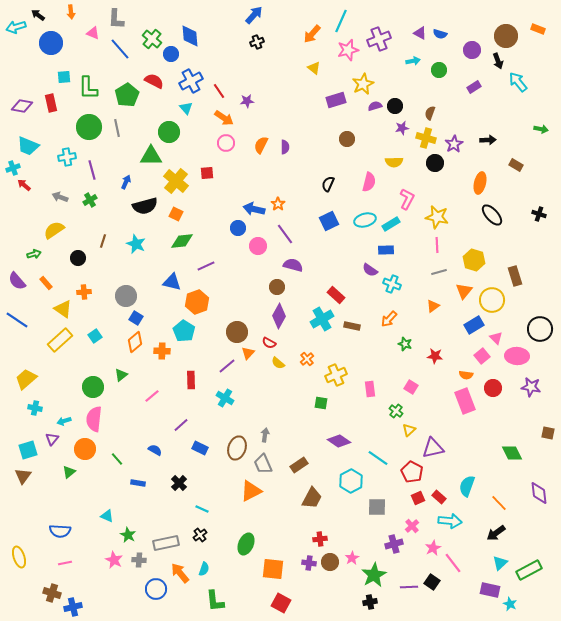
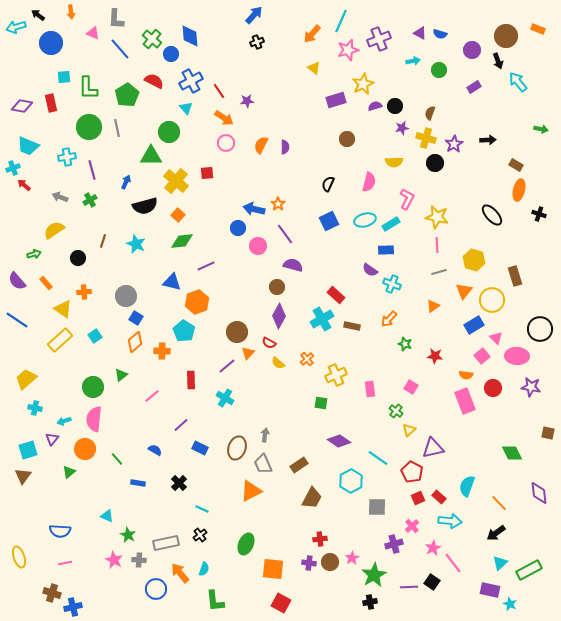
orange ellipse at (480, 183): moved 39 px right, 7 px down
orange square at (176, 214): moved 2 px right, 1 px down; rotated 16 degrees clockwise
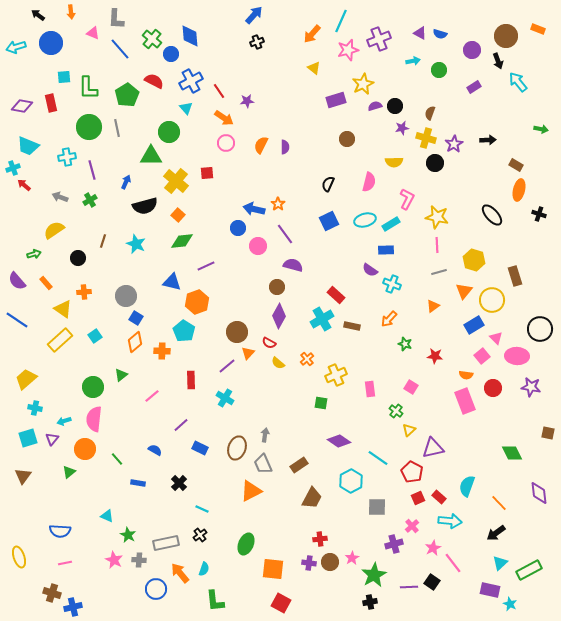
cyan arrow at (16, 27): moved 20 px down
cyan square at (28, 450): moved 12 px up
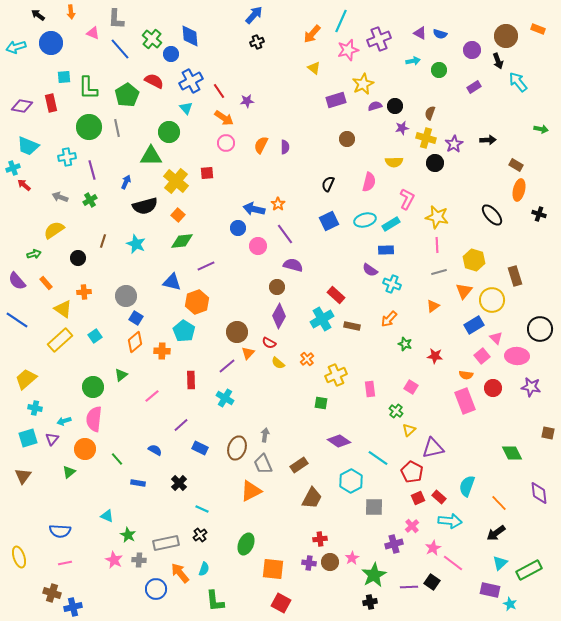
gray square at (377, 507): moved 3 px left
pink line at (453, 563): rotated 15 degrees counterclockwise
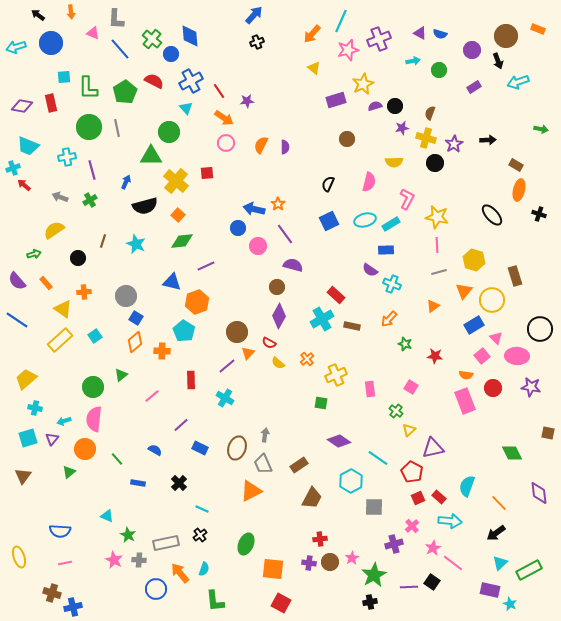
cyan arrow at (518, 82): rotated 70 degrees counterclockwise
green pentagon at (127, 95): moved 2 px left, 3 px up
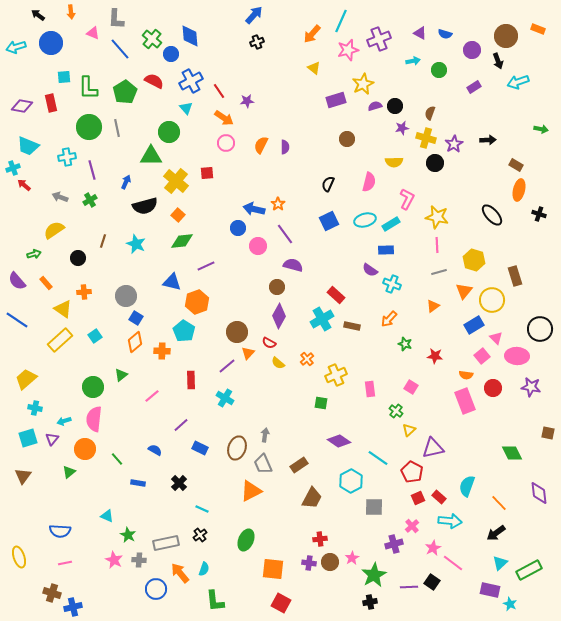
blue semicircle at (440, 34): moved 5 px right
green ellipse at (246, 544): moved 4 px up
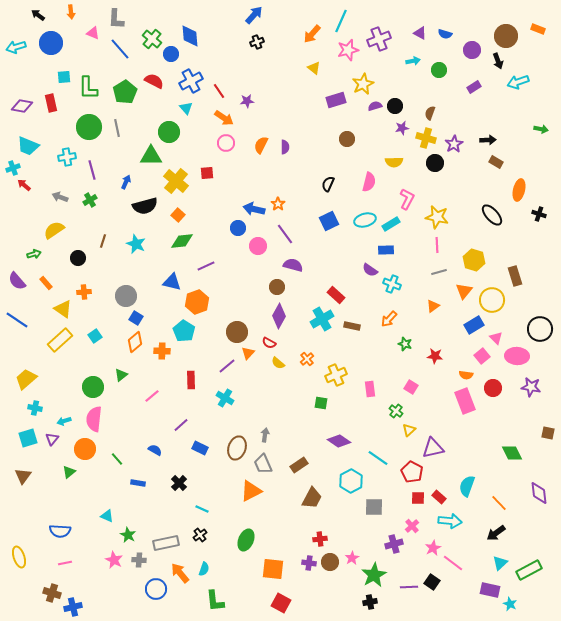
brown rectangle at (516, 165): moved 20 px left, 3 px up
red square at (418, 498): rotated 24 degrees clockwise
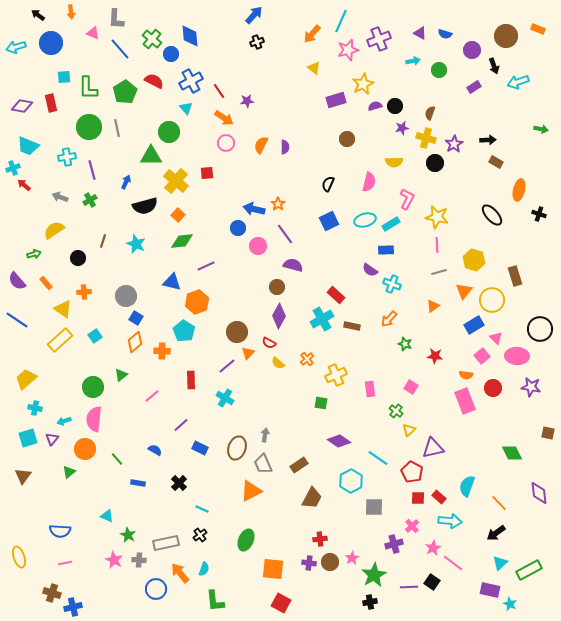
black arrow at (498, 61): moved 4 px left, 5 px down
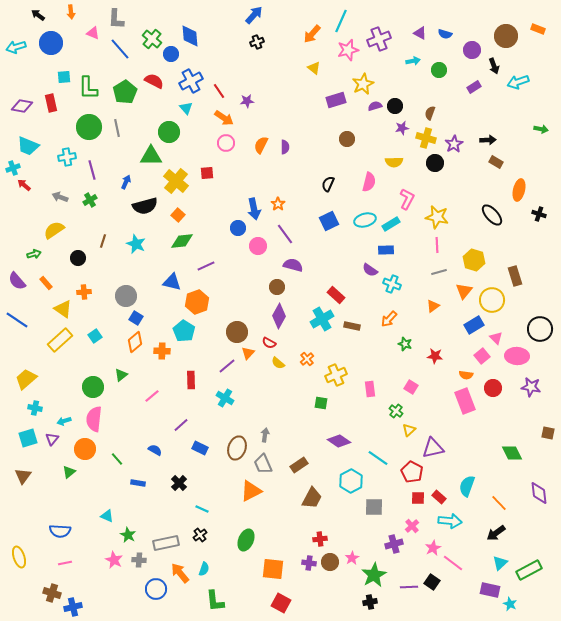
blue arrow at (254, 209): rotated 115 degrees counterclockwise
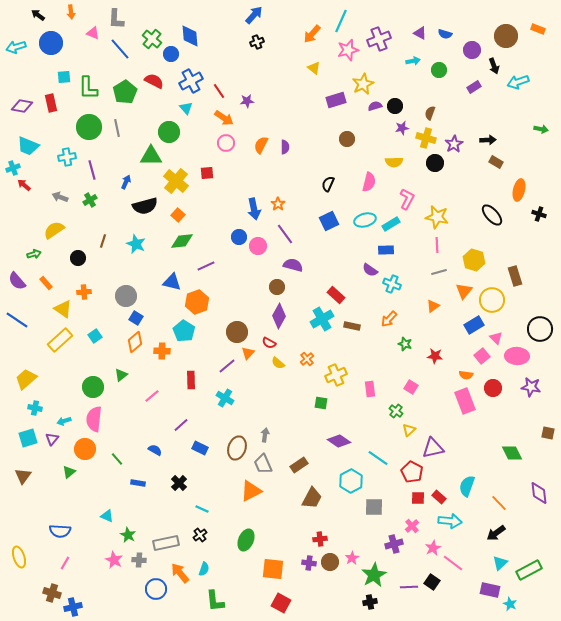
blue circle at (238, 228): moved 1 px right, 9 px down
pink line at (65, 563): rotated 48 degrees counterclockwise
